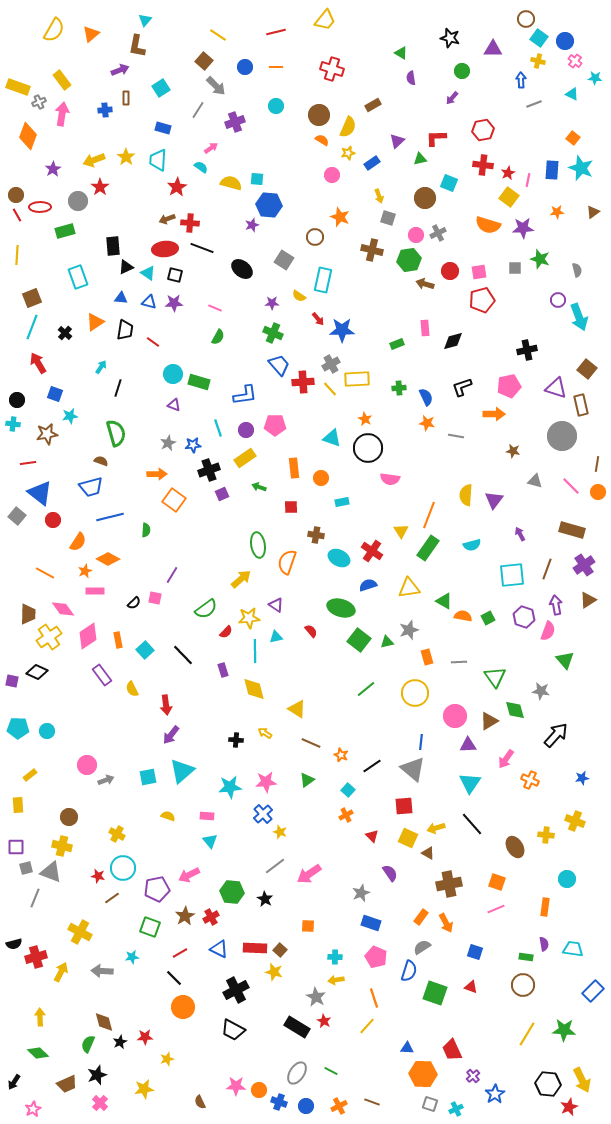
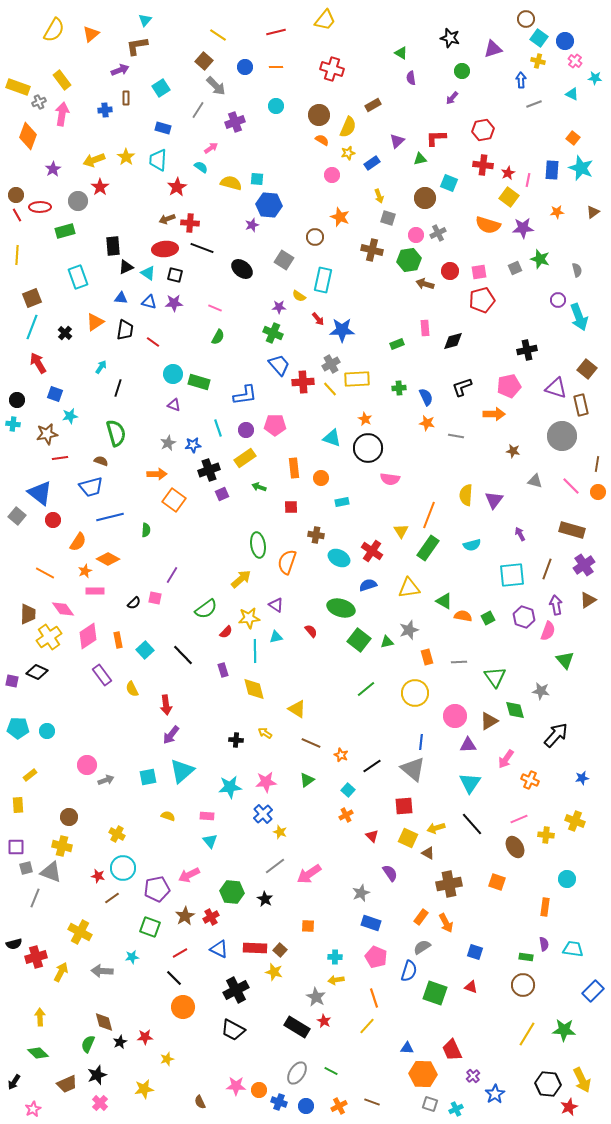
brown L-shape at (137, 46): rotated 70 degrees clockwise
purple triangle at (493, 49): rotated 18 degrees counterclockwise
gray square at (515, 268): rotated 24 degrees counterclockwise
purple star at (272, 303): moved 7 px right, 4 px down
red line at (28, 463): moved 32 px right, 5 px up
pink line at (496, 909): moved 23 px right, 90 px up
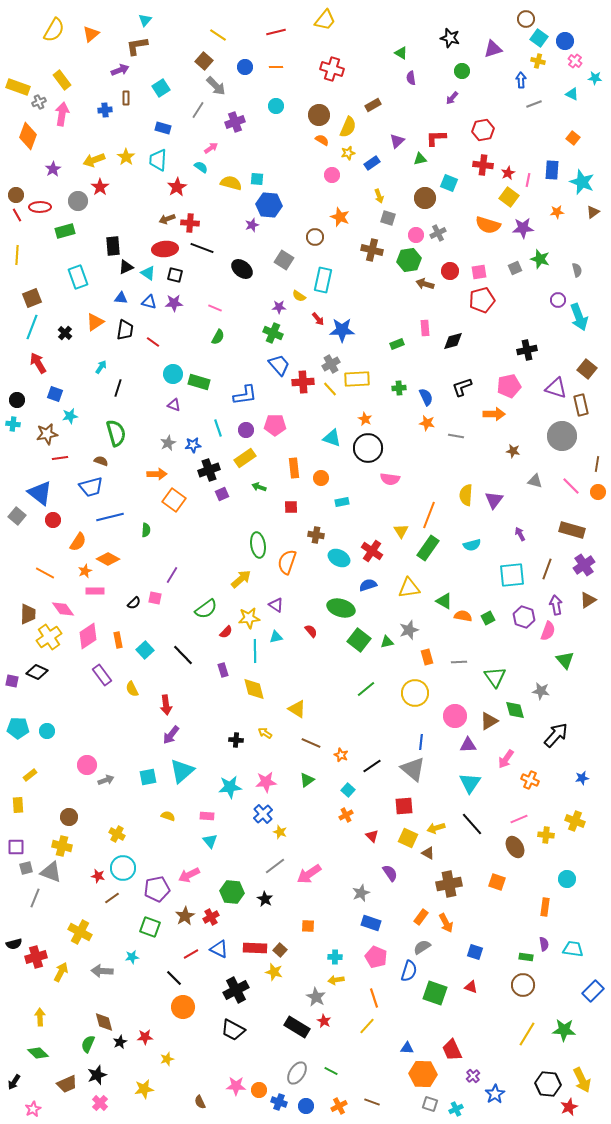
cyan star at (581, 168): moved 1 px right, 14 px down
red line at (180, 953): moved 11 px right, 1 px down
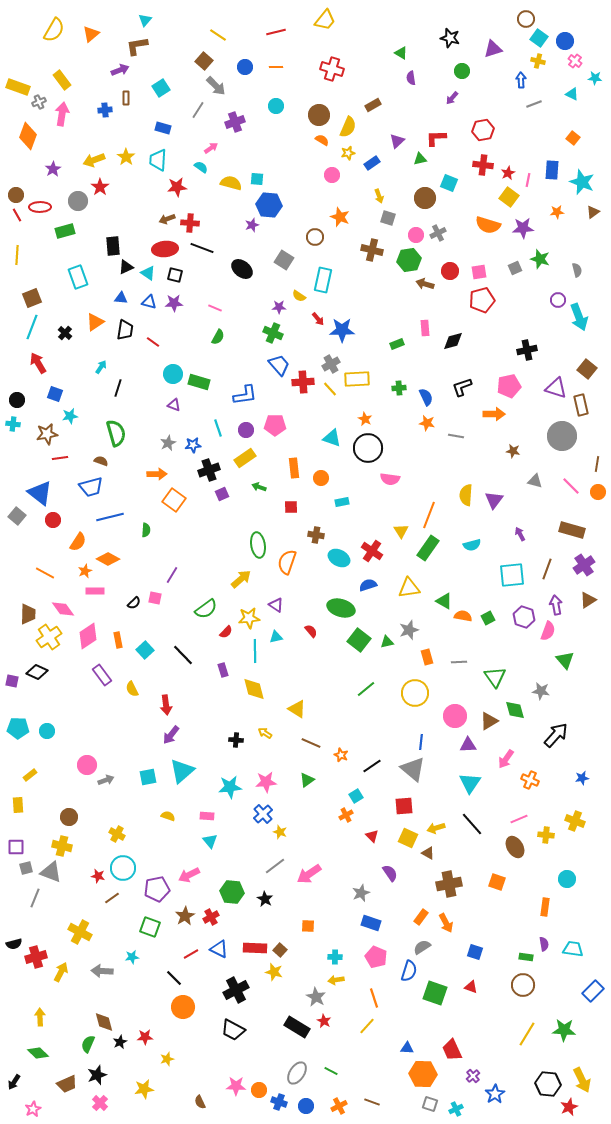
red star at (177, 187): rotated 24 degrees clockwise
cyan square at (348, 790): moved 8 px right, 6 px down; rotated 16 degrees clockwise
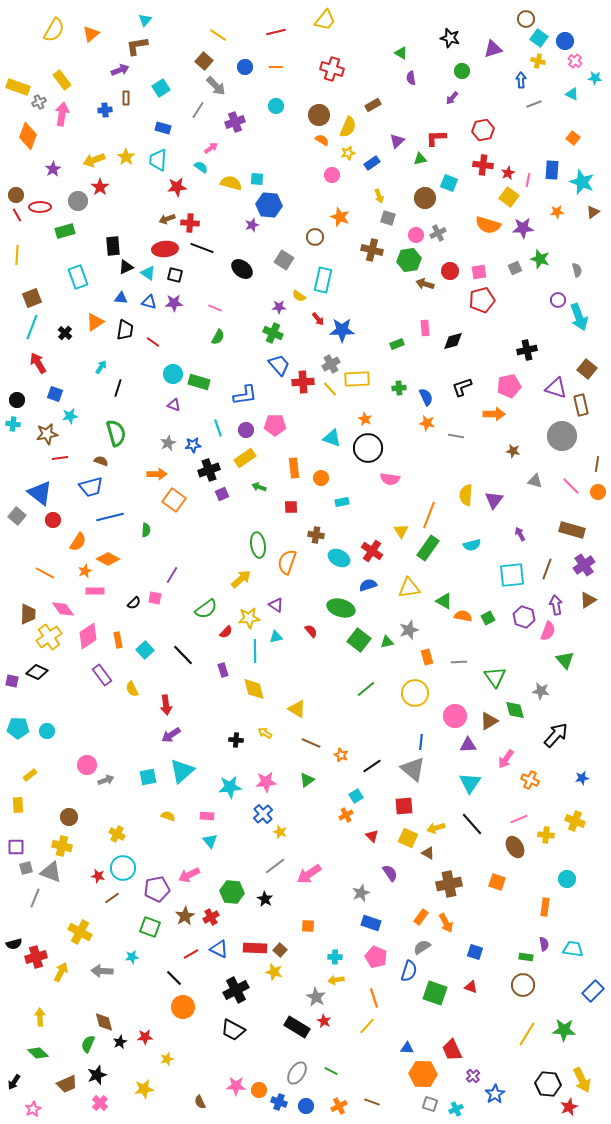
purple arrow at (171, 735): rotated 18 degrees clockwise
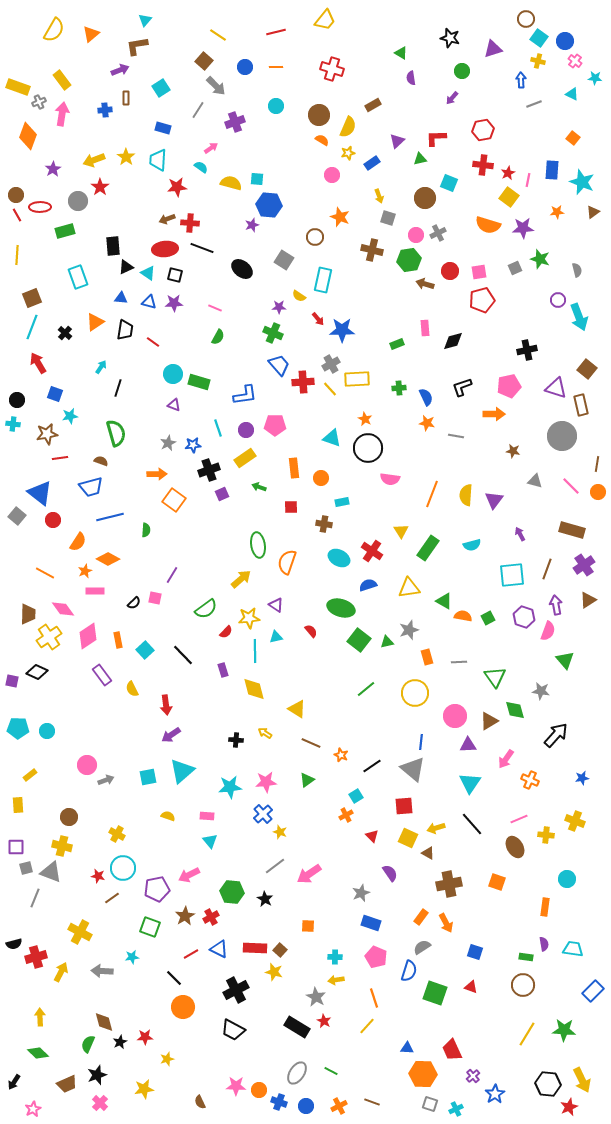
orange line at (429, 515): moved 3 px right, 21 px up
brown cross at (316, 535): moved 8 px right, 11 px up
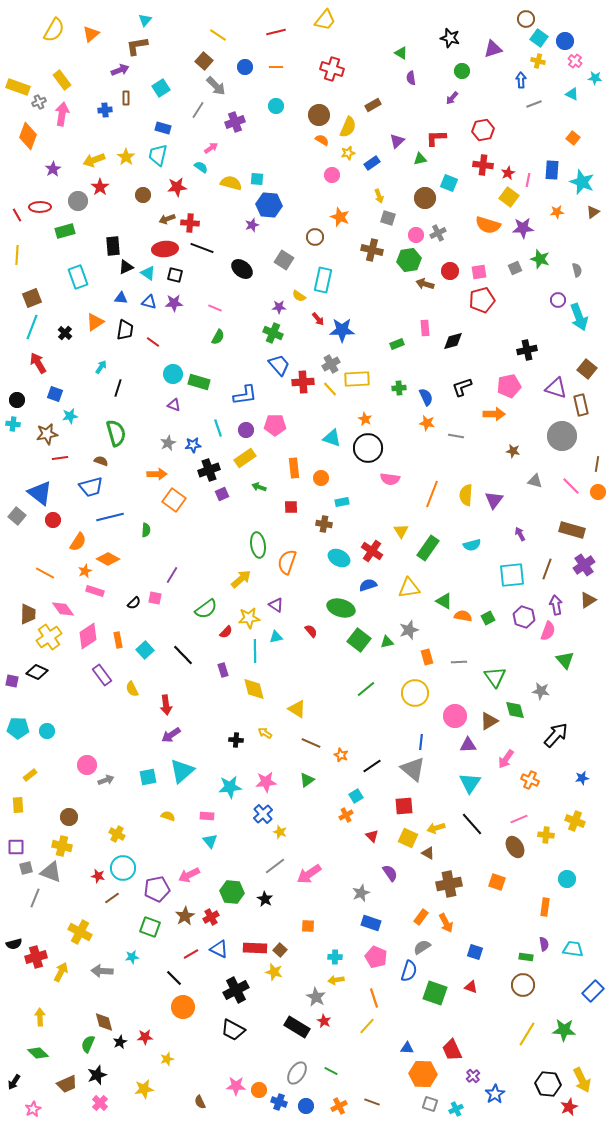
cyan trapezoid at (158, 160): moved 5 px up; rotated 10 degrees clockwise
brown circle at (16, 195): moved 127 px right
pink rectangle at (95, 591): rotated 18 degrees clockwise
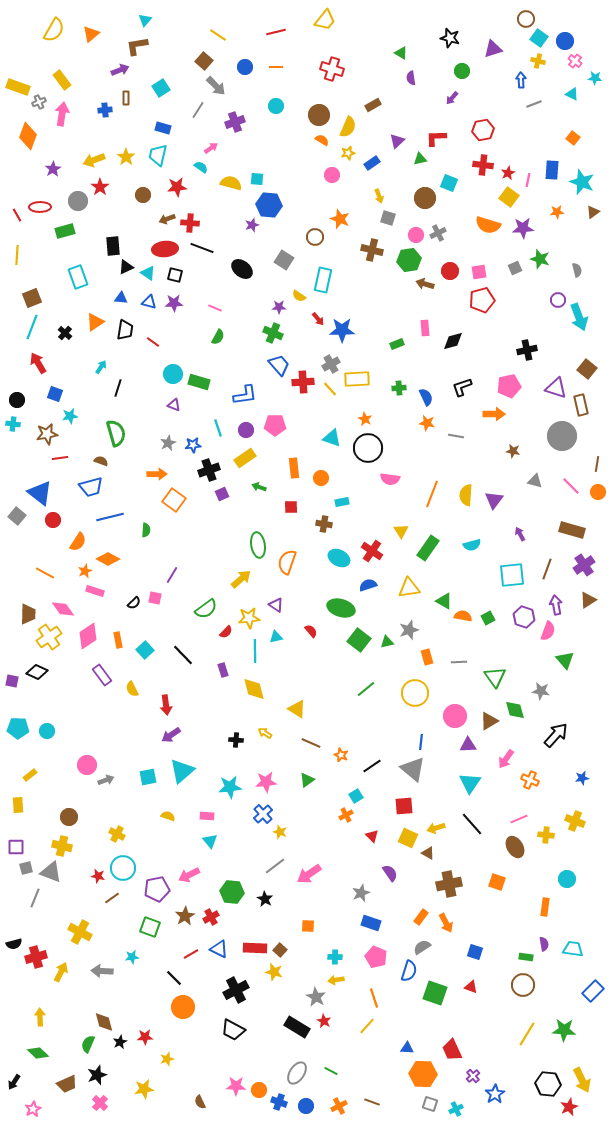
orange star at (340, 217): moved 2 px down
